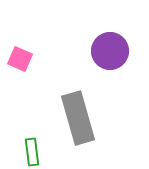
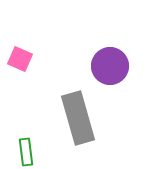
purple circle: moved 15 px down
green rectangle: moved 6 px left
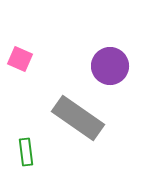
gray rectangle: rotated 39 degrees counterclockwise
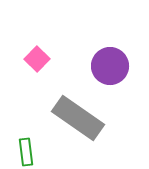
pink square: moved 17 px right; rotated 20 degrees clockwise
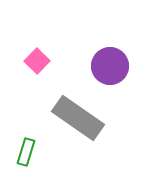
pink square: moved 2 px down
green rectangle: rotated 24 degrees clockwise
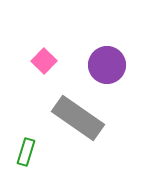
pink square: moved 7 px right
purple circle: moved 3 px left, 1 px up
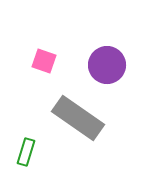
pink square: rotated 25 degrees counterclockwise
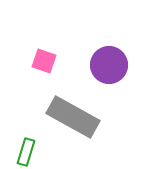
purple circle: moved 2 px right
gray rectangle: moved 5 px left, 1 px up; rotated 6 degrees counterclockwise
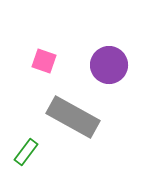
green rectangle: rotated 20 degrees clockwise
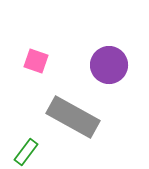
pink square: moved 8 px left
